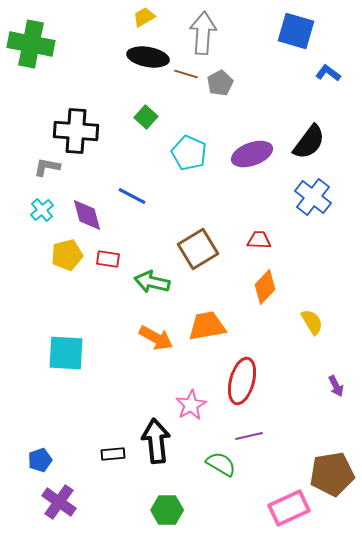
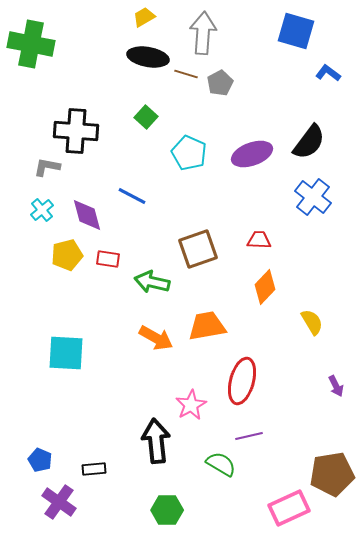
brown square: rotated 12 degrees clockwise
black rectangle: moved 19 px left, 15 px down
blue pentagon: rotated 30 degrees counterclockwise
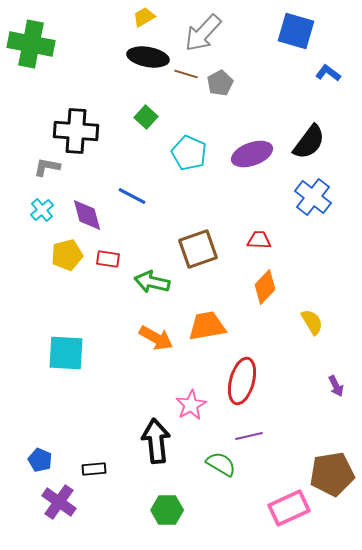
gray arrow: rotated 141 degrees counterclockwise
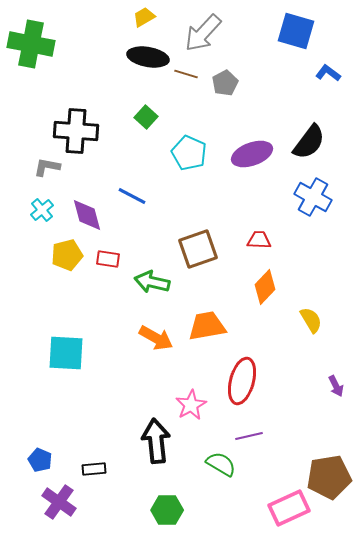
gray pentagon: moved 5 px right
blue cross: rotated 9 degrees counterclockwise
yellow semicircle: moved 1 px left, 2 px up
brown pentagon: moved 3 px left, 3 px down
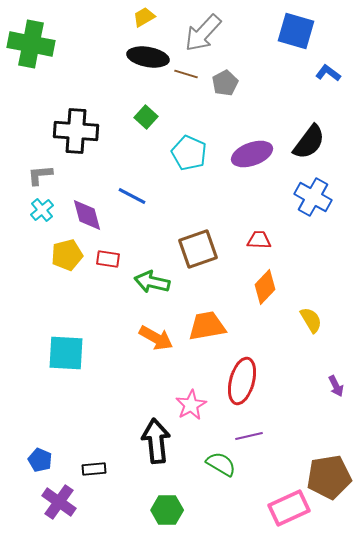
gray L-shape: moved 7 px left, 8 px down; rotated 16 degrees counterclockwise
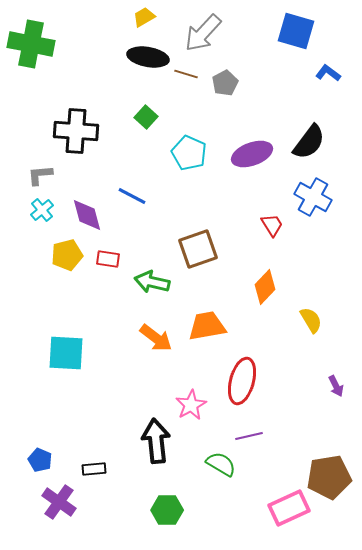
red trapezoid: moved 13 px right, 15 px up; rotated 55 degrees clockwise
orange arrow: rotated 8 degrees clockwise
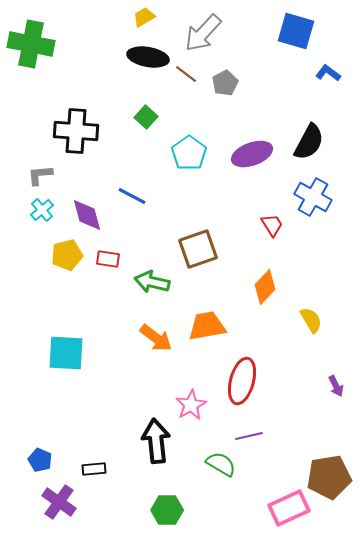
brown line: rotated 20 degrees clockwise
black semicircle: rotated 9 degrees counterclockwise
cyan pentagon: rotated 12 degrees clockwise
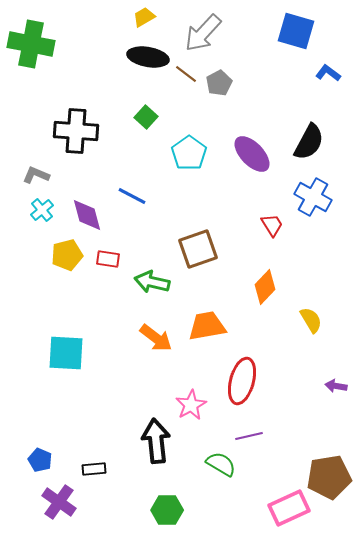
gray pentagon: moved 6 px left
purple ellipse: rotated 66 degrees clockwise
gray L-shape: moved 4 px left; rotated 28 degrees clockwise
purple arrow: rotated 125 degrees clockwise
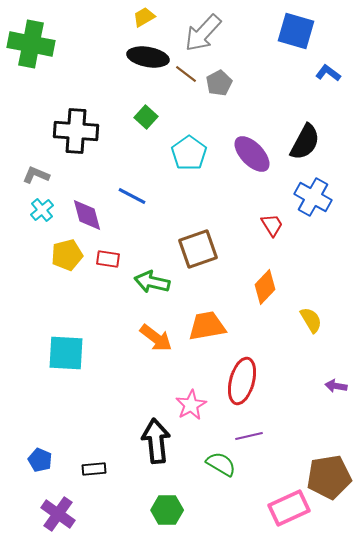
black semicircle: moved 4 px left
purple cross: moved 1 px left, 12 px down
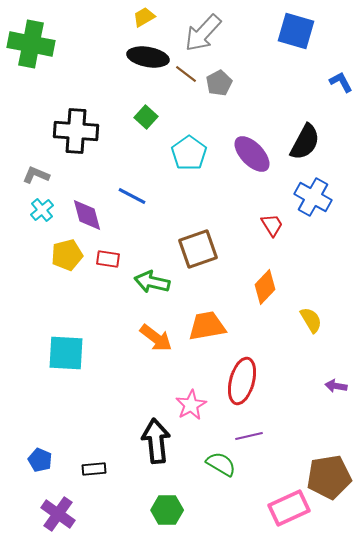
blue L-shape: moved 13 px right, 9 px down; rotated 25 degrees clockwise
